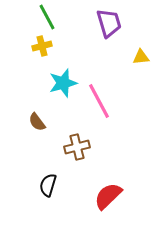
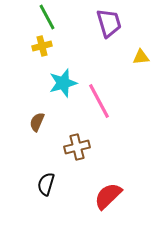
brown semicircle: rotated 60 degrees clockwise
black semicircle: moved 2 px left, 1 px up
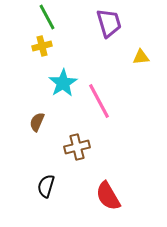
cyan star: rotated 16 degrees counterclockwise
black semicircle: moved 2 px down
red semicircle: rotated 76 degrees counterclockwise
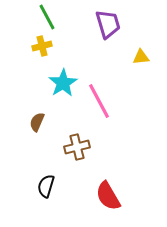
purple trapezoid: moved 1 px left, 1 px down
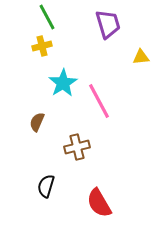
red semicircle: moved 9 px left, 7 px down
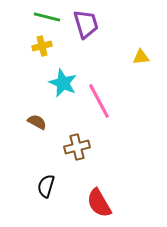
green line: rotated 48 degrees counterclockwise
purple trapezoid: moved 22 px left
cyan star: rotated 16 degrees counterclockwise
brown semicircle: rotated 96 degrees clockwise
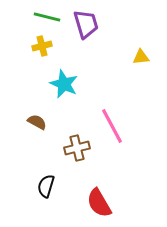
cyan star: moved 1 px right, 1 px down
pink line: moved 13 px right, 25 px down
brown cross: moved 1 px down
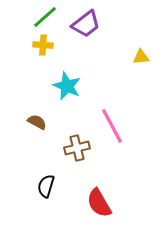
green line: moved 2 px left; rotated 56 degrees counterclockwise
purple trapezoid: rotated 68 degrees clockwise
yellow cross: moved 1 px right, 1 px up; rotated 18 degrees clockwise
cyan star: moved 3 px right, 2 px down
